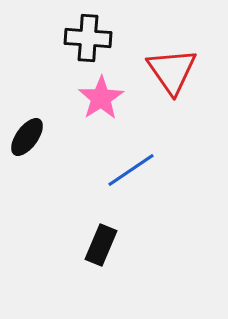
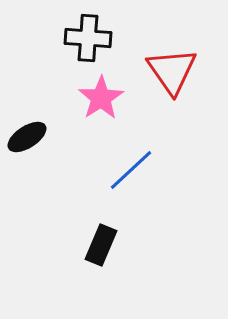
black ellipse: rotated 21 degrees clockwise
blue line: rotated 9 degrees counterclockwise
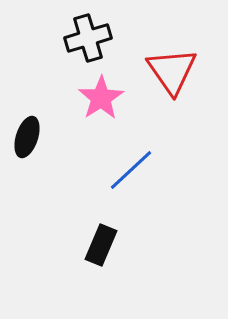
black cross: rotated 21 degrees counterclockwise
black ellipse: rotated 39 degrees counterclockwise
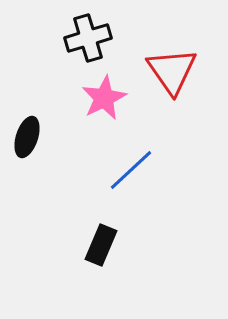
pink star: moved 3 px right; rotated 6 degrees clockwise
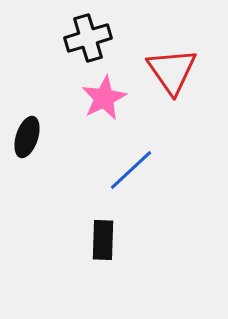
black rectangle: moved 2 px right, 5 px up; rotated 21 degrees counterclockwise
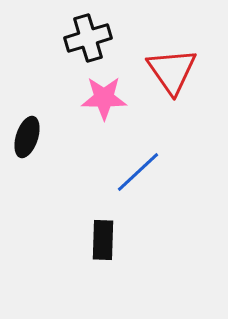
pink star: rotated 27 degrees clockwise
blue line: moved 7 px right, 2 px down
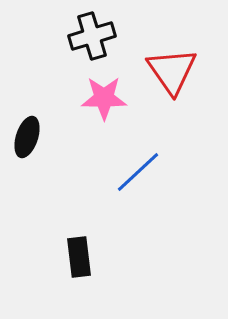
black cross: moved 4 px right, 2 px up
black rectangle: moved 24 px left, 17 px down; rotated 9 degrees counterclockwise
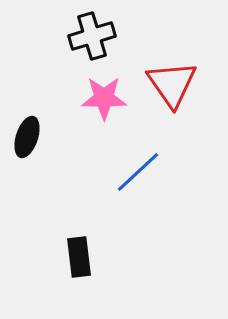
red triangle: moved 13 px down
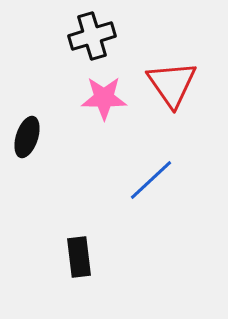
blue line: moved 13 px right, 8 px down
